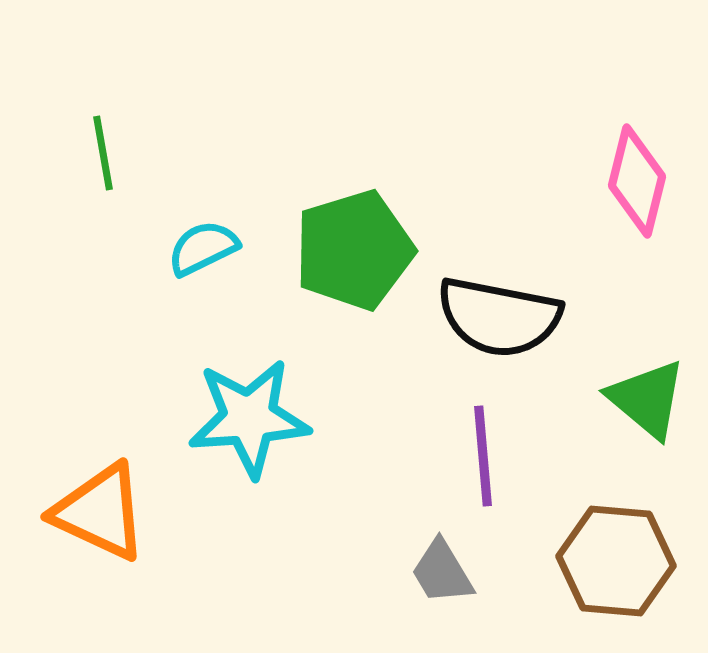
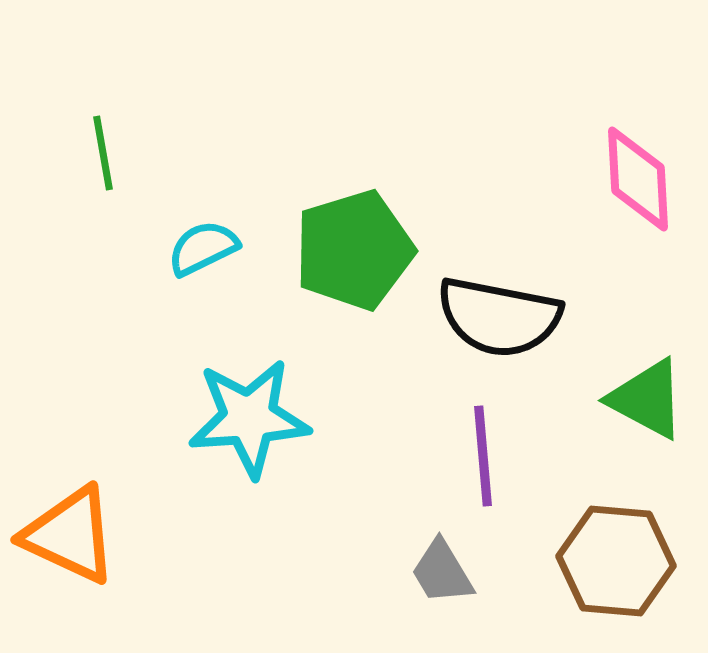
pink diamond: moved 1 px right, 2 px up; rotated 17 degrees counterclockwise
green triangle: rotated 12 degrees counterclockwise
orange triangle: moved 30 px left, 23 px down
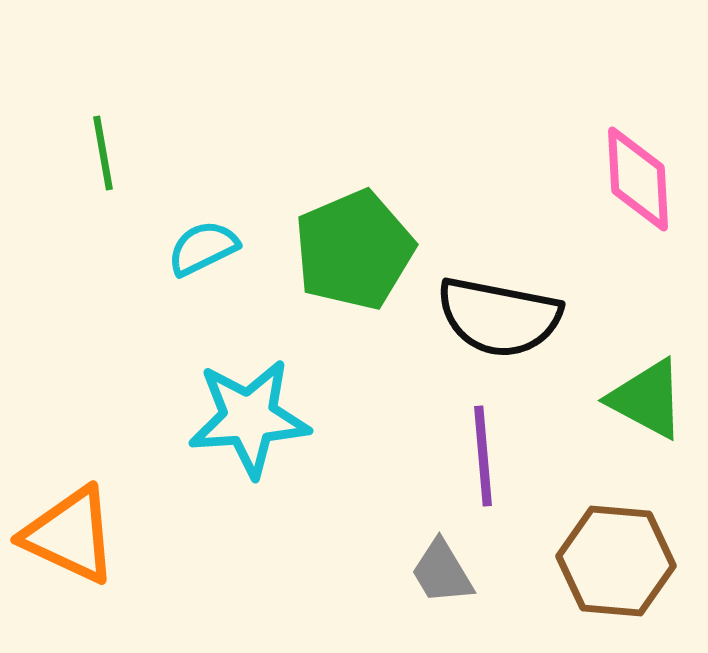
green pentagon: rotated 6 degrees counterclockwise
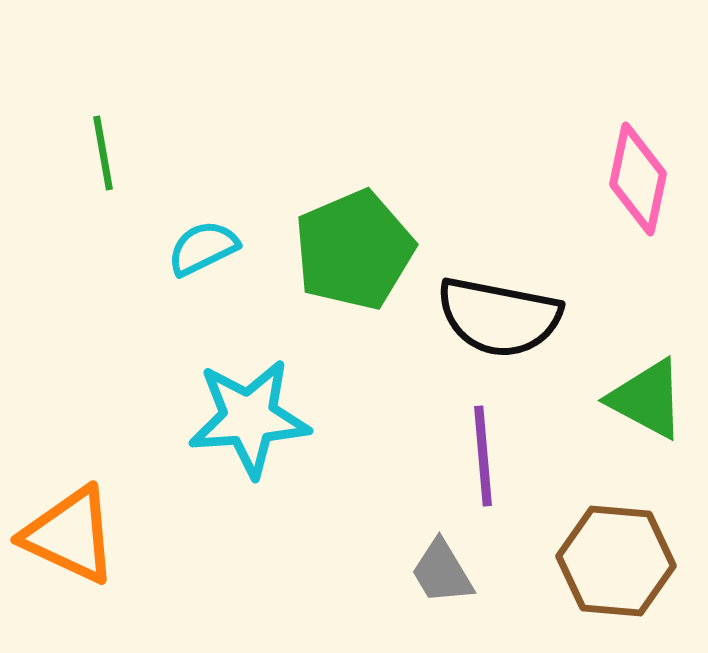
pink diamond: rotated 15 degrees clockwise
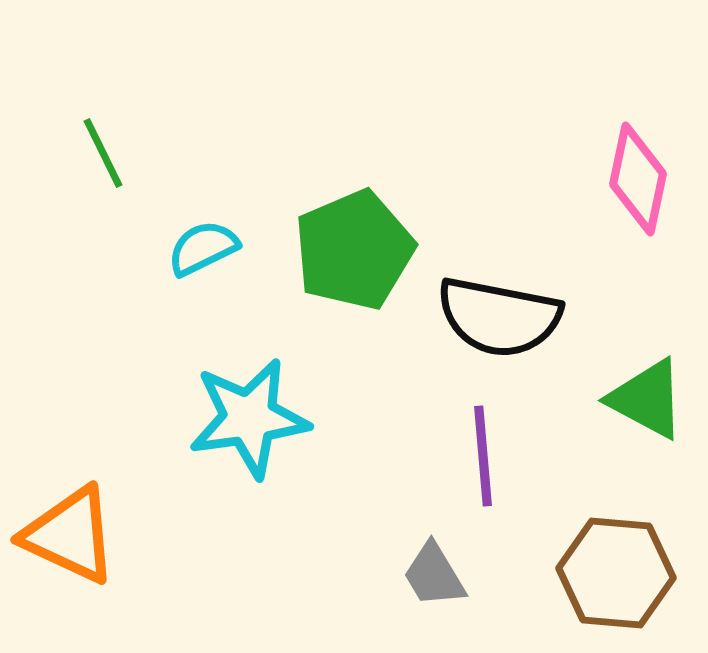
green line: rotated 16 degrees counterclockwise
cyan star: rotated 4 degrees counterclockwise
brown hexagon: moved 12 px down
gray trapezoid: moved 8 px left, 3 px down
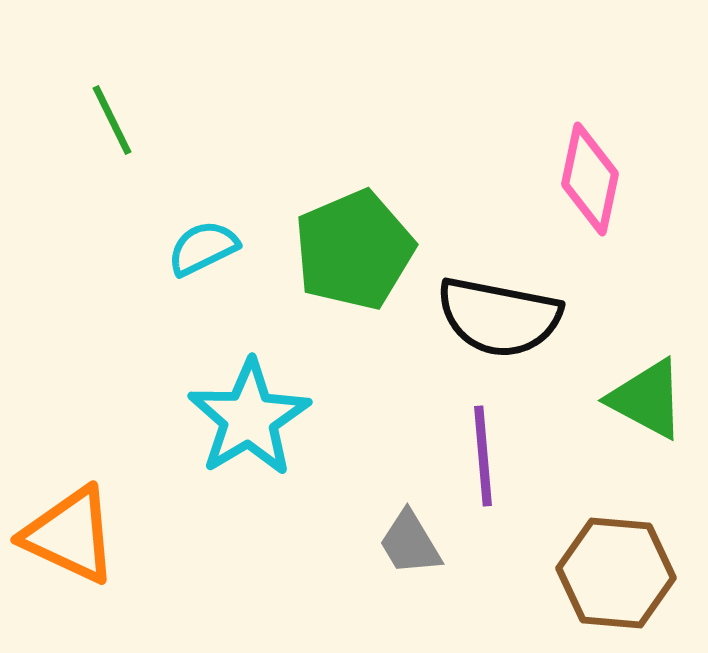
green line: moved 9 px right, 33 px up
pink diamond: moved 48 px left
cyan star: rotated 23 degrees counterclockwise
gray trapezoid: moved 24 px left, 32 px up
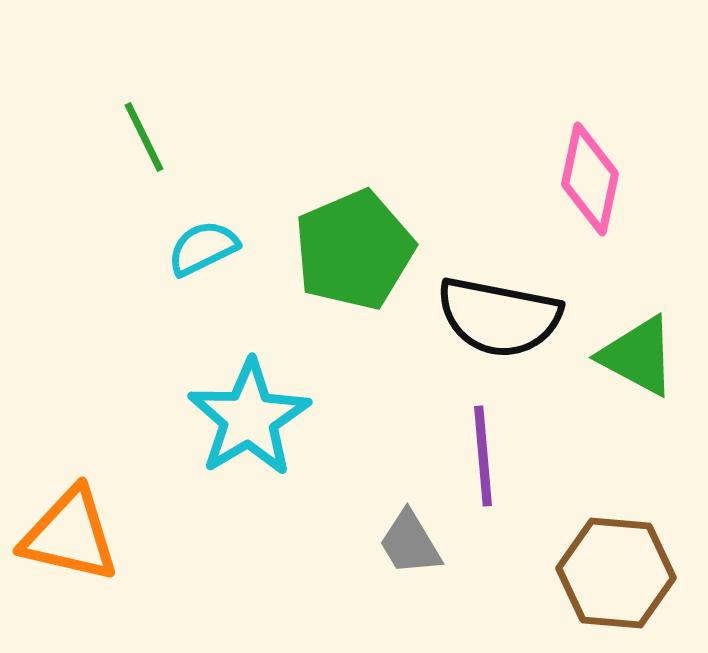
green line: moved 32 px right, 17 px down
green triangle: moved 9 px left, 43 px up
orange triangle: rotated 12 degrees counterclockwise
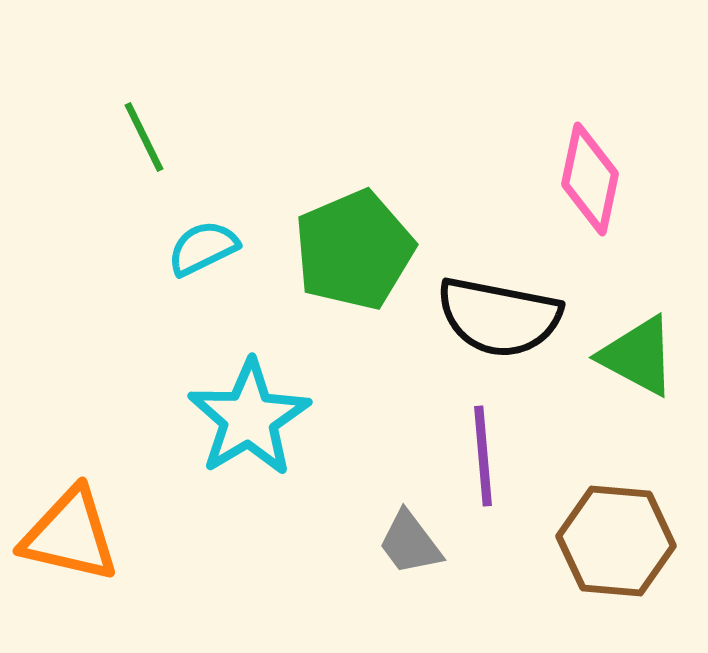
gray trapezoid: rotated 6 degrees counterclockwise
brown hexagon: moved 32 px up
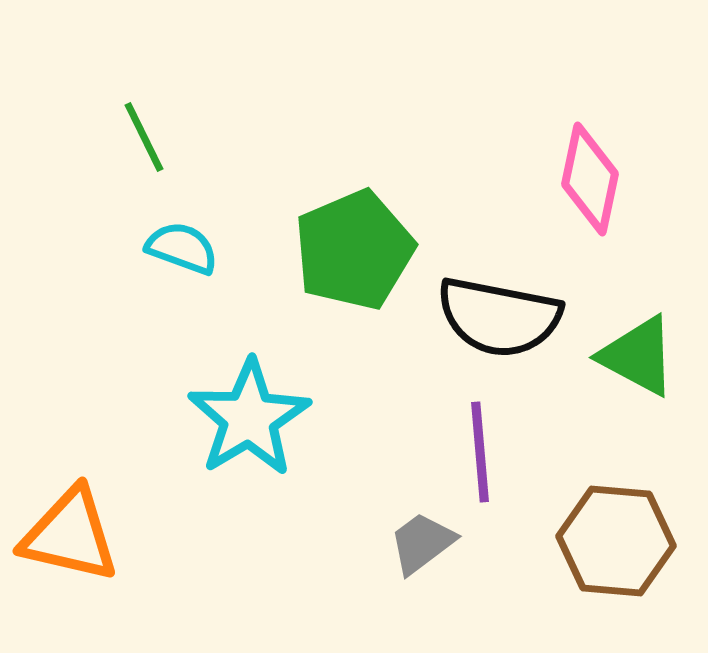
cyan semicircle: moved 21 px left; rotated 46 degrees clockwise
purple line: moved 3 px left, 4 px up
gray trapezoid: moved 12 px right; rotated 90 degrees clockwise
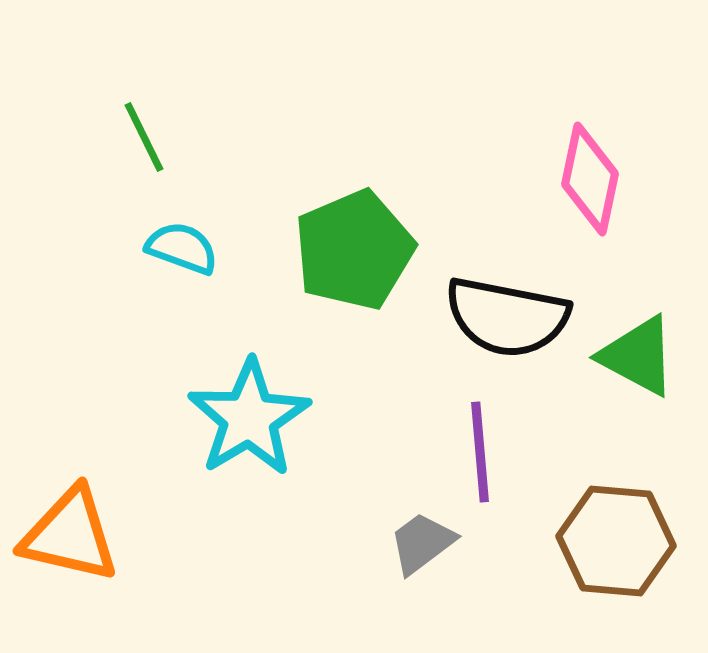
black semicircle: moved 8 px right
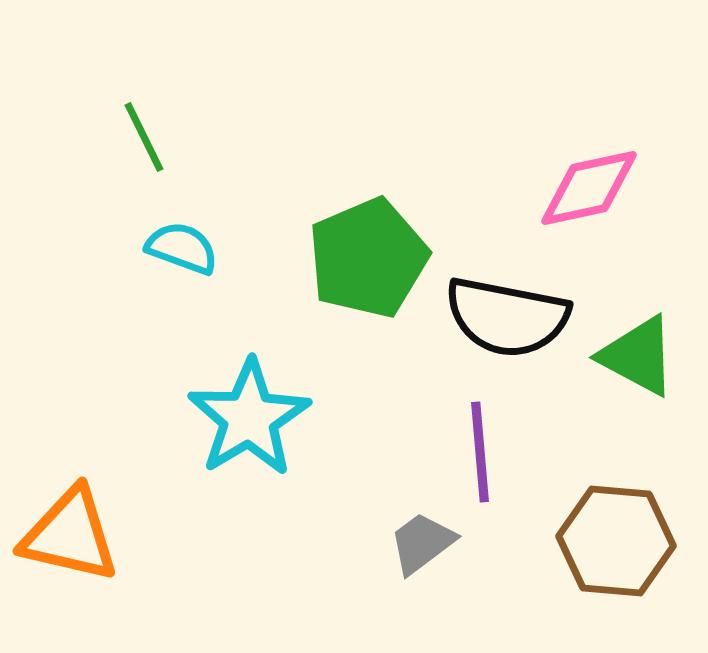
pink diamond: moved 1 px left, 9 px down; rotated 66 degrees clockwise
green pentagon: moved 14 px right, 8 px down
